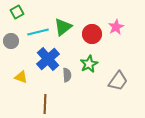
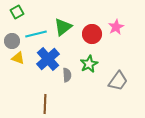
cyan line: moved 2 px left, 2 px down
gray circle: moved 1 px right
yellow triangle: moved 3 px left, 19 px up
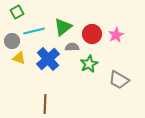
pink star: moved 8 px down
cyan line: moved 2 px left, 3 px up
yellow triangle: moved 1 px right
gray semicircle: moved 5 px right, 28 px up; rotated 88 degrees counterclockwise
gray trapezoid: moved 1 px right, 1 px up; rotated 85 degrees clockwise
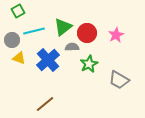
green square: moved 1 px right, 1 px up
red circle: moved 5 px left, 1 px up
gray circle: moved 1 px up
blue cross: moved 1 px down
brown line: rotated 48 degrees clockwise
